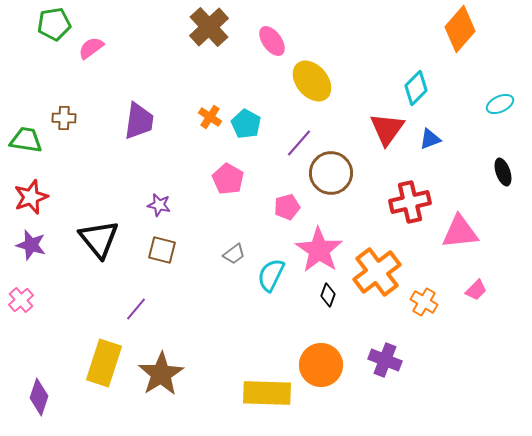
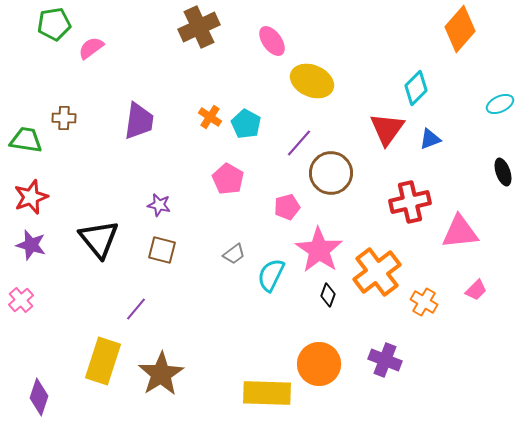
brown cross at (209, 27): moved 10 px left; rotated 18 degrees clockwise
yellow ellipse at (312, 81): rotated 27 degrees counterclockwise
yellow rectangle at (104, 363): moved 1 px left, 2 px up
orange circle at (321, 365): moved 2 px left, 1 px up
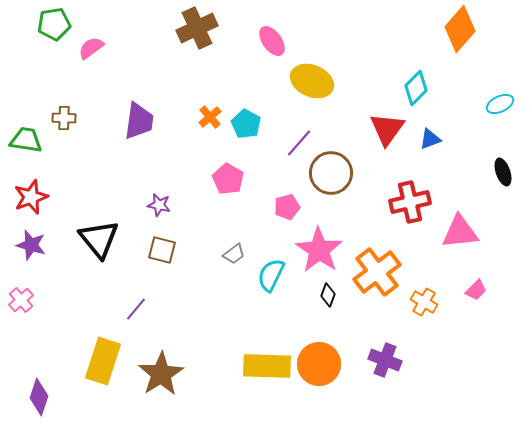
brown cross at (199, 27): moved 2 px left, 1 px down
orange cross at (210, 117): rotated 15 degrees clockwise
yellow rectangle at (267, 393): moved 27 px up
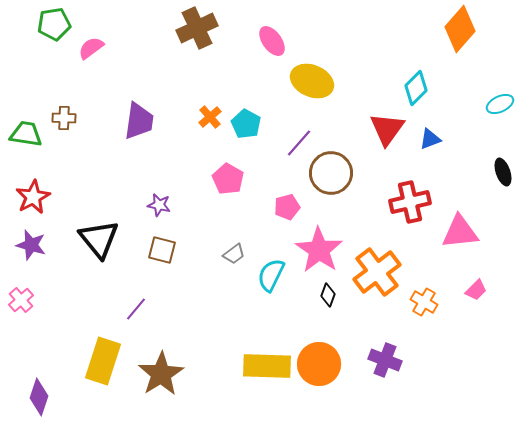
green trapezoid at (26, 140): moved 6 px up
red star at (31, 197): moved 2 px right; rotated 8 degrees counterclockwise
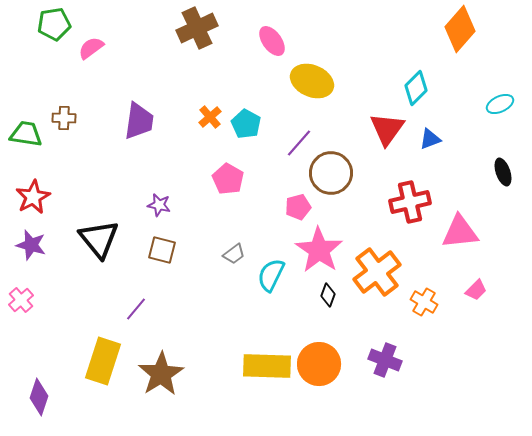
pink pentagon at (287, 207): moved 11 px right
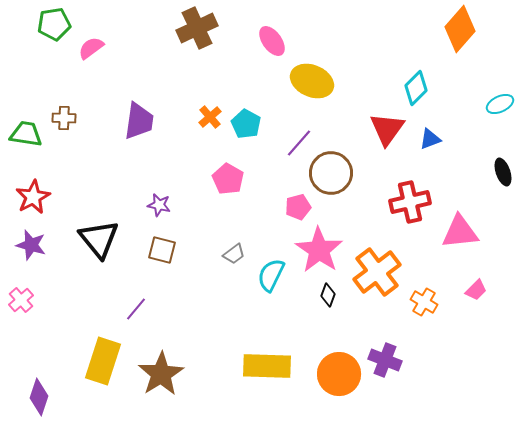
orange circle at (319, 364): moved 20 px right, 10 px down
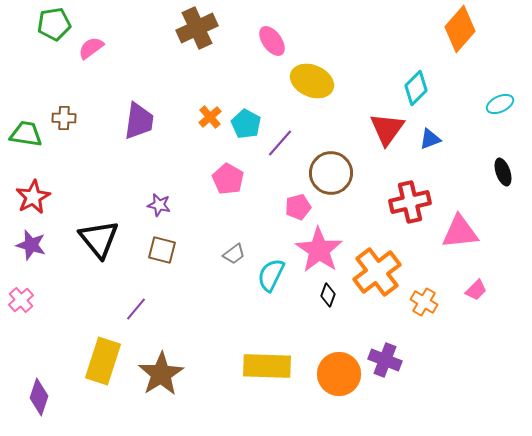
purple line at (299, 143): moved 19 px left
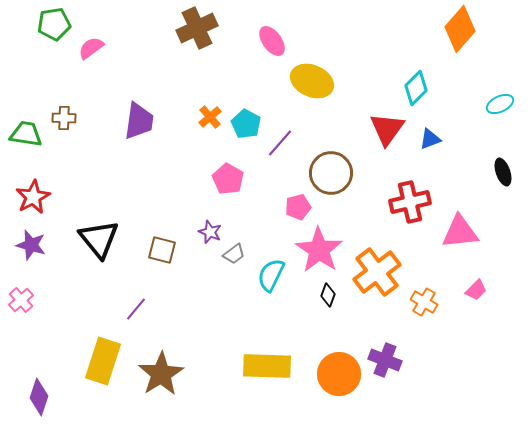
purple star at (159, 205): moved 51 px right, 27 px down; rotated 10 degrees clockwise
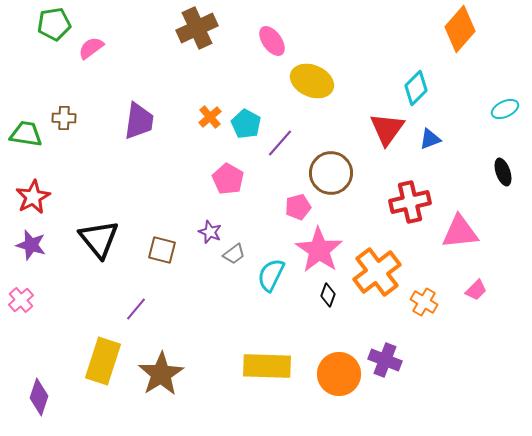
cyan ellipse at (500, 104): moved 5 px right, 5 px down
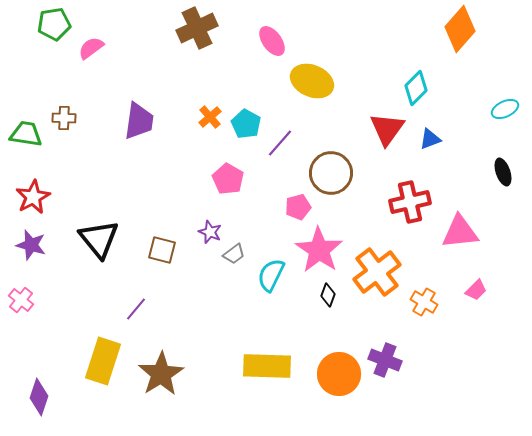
pink cross at (21, 300): rotated 10 degrees counterclockwise
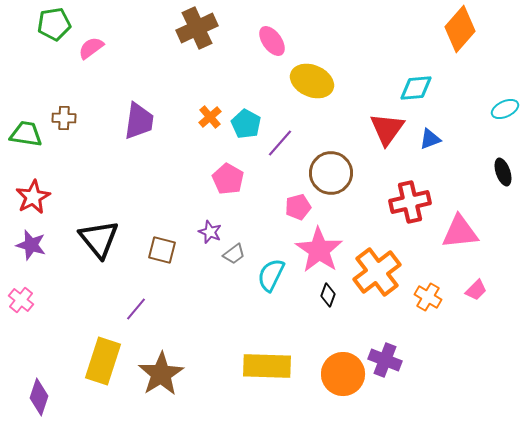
cyan diamond at (416, 88): rotated 40 degrees clockwise
orange cross at (424, 302): moved 4 px right, 5 px up
orange circle at (339, 374): moved 4 px right
